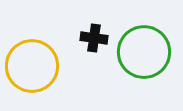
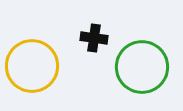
green circle: moved 2 px left, 15 px down
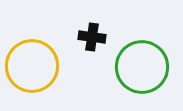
black cross: moved 2 px left, 1 px up
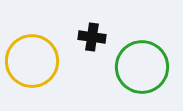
yellow circle: moved 5 px up
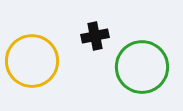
black cross: moved 3 px right, 1 px up; rotated 20 degrees counterclockwise
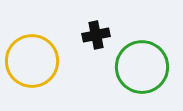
black cross: moved 1 px right, 1 px up
